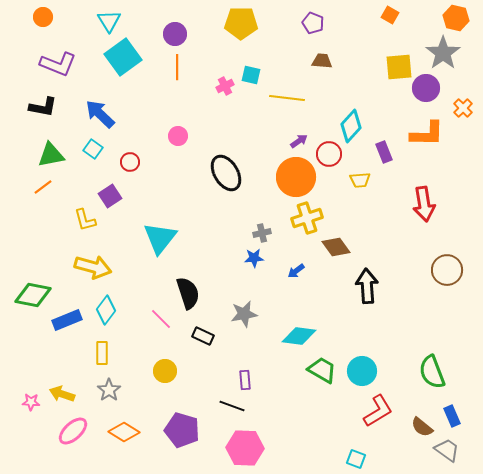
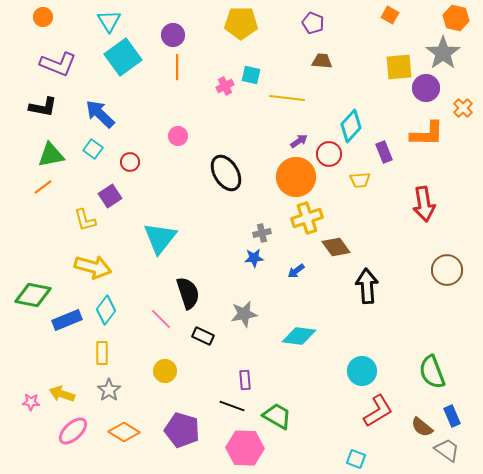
purple circle at (175, 34): moved 2 px left, 1 px down
green trapezoid at (322, 370): moved 45 px left, 46 px down
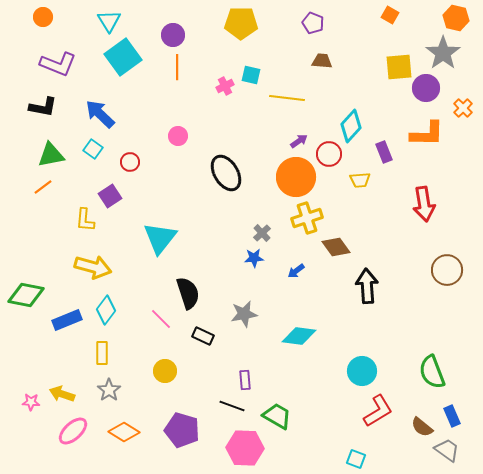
yellow L-shape at (85, 220): rotated 20 degrees clockwise
gray cross at (262, 233): rotated 30 degrees counterclockwise
green diamond at (33, 295): moved 7 px left
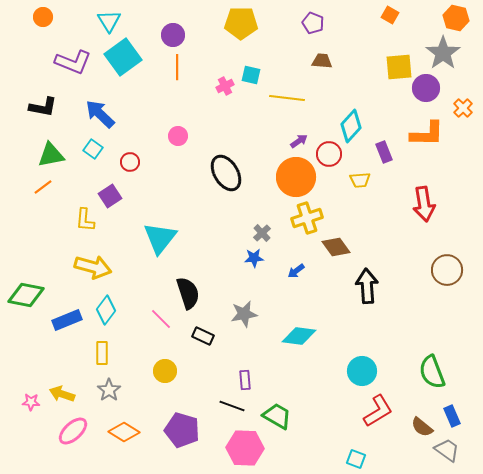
purple L-shape at (58, 64): moved 15 px right, 2 px up
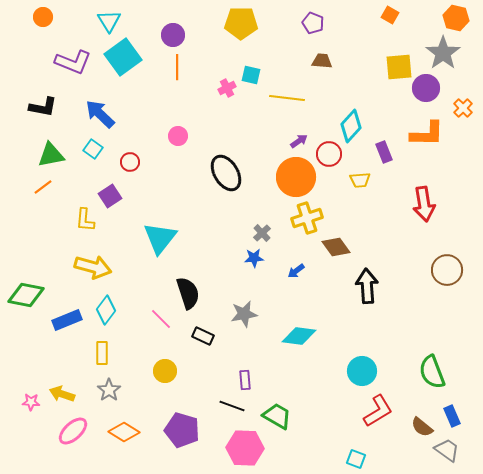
pink cross at (225, 86): moved 2 px right, 2 px down
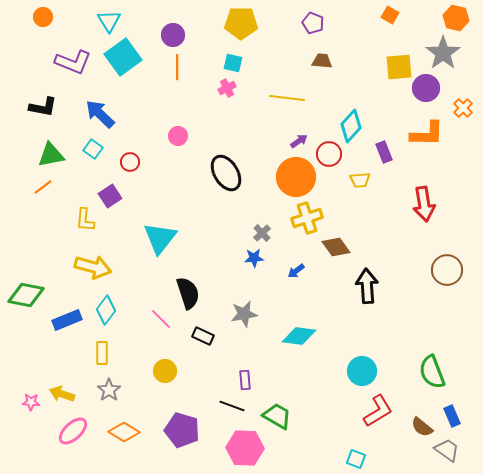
cyan square at (251, 75): moved 18 px left, 12 px up
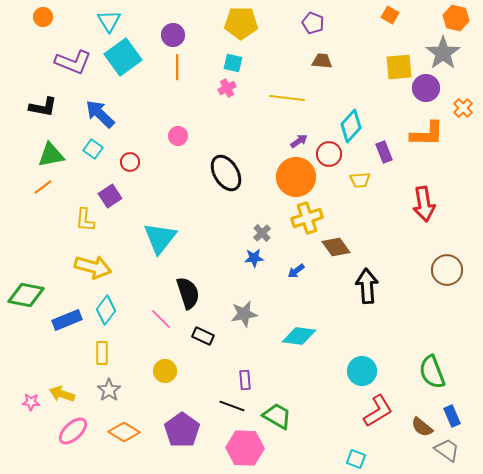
purple pentagon at (182, 430): rotated 20 degrees clockwise
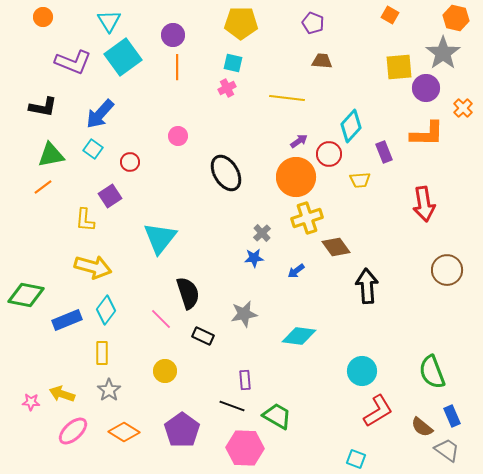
blue arrow at (100, 114): rotated 92 degrees counterclockwise
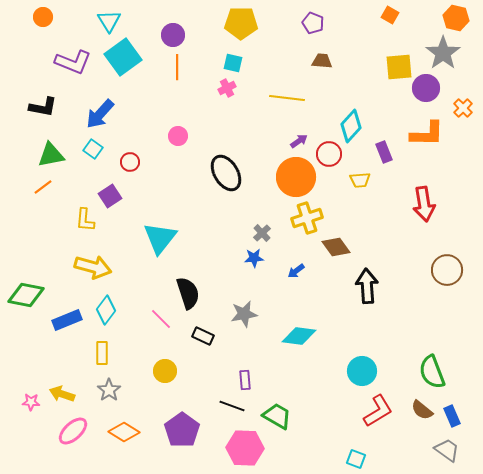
brown semicircle at (422, 427): moved 17 px up
